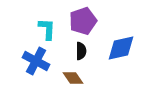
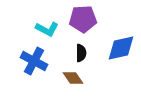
purple pentagon: moved 2 px up; rotated 16 degrees clockwise
cyan L-shape: rotated 115 degrees clockwise
black semicircle: moved 2 px down
blue cross: moved 2 px left
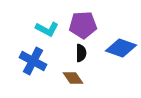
purple pentagon: moved 6 px down
blue diamond: rotated 32 degrees clockwise
blue cross: moved 1 px left
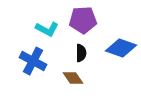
purple pentagon: moved 5 px up
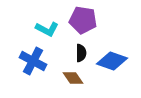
purple pentagon: rotated 12 degrees clockwise
blue diamond: moved 9 px left, 13 px down
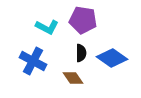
cyan L-shape: moved 2 px up
blue diamond: moved 3 px up; rotated 16 degrees clockwise
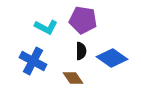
cyan L-shape: moved 1 px left
black semicircle: moved 2 px up
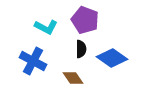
purple pentagon: moved 2 px right; rotated 12 degrees clockwise
black semicircle: moved 2 px up
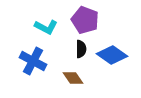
blue diamond: moved 3 px up
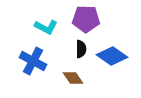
purple pentagon: moved 1 px right, 1 px up; rotated 20 degrees counterclockwise
blue diamond: moved 1 px down
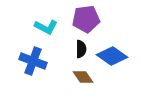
purple pentagon: rotated 8 degrees counterclockwise
blue cross: rotated 8 degrees counterclockwise
brown diamond: moved 10 px right, 1 px up
